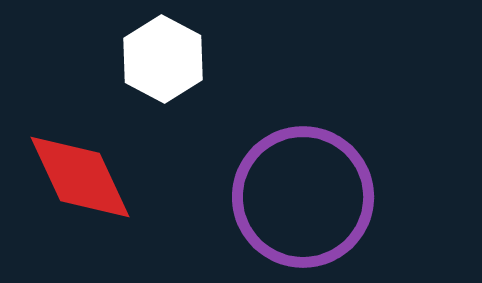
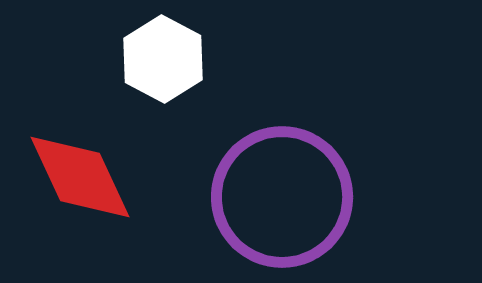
purple circle: moved 21 px left
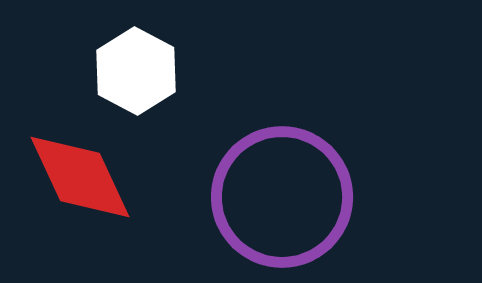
white hexagon: moved 27 px left, 12 px down
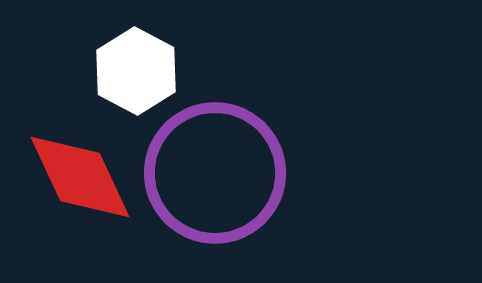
purple circle: moved 67 px left, 24 px up
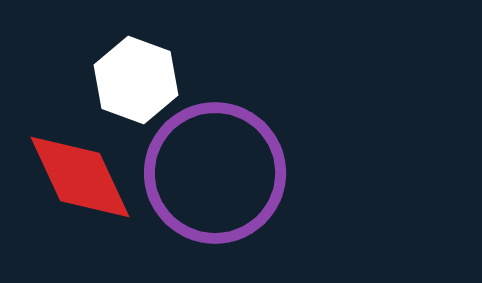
white hexagon: moved 9 px down; rotated 8 degrees counterclockwise
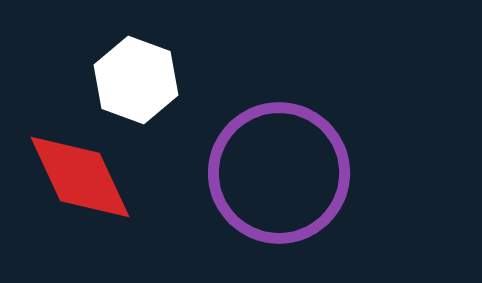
purple circle: moved 64 px right
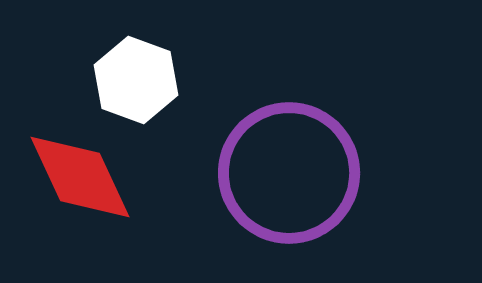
purple circle: moved 10 px right
